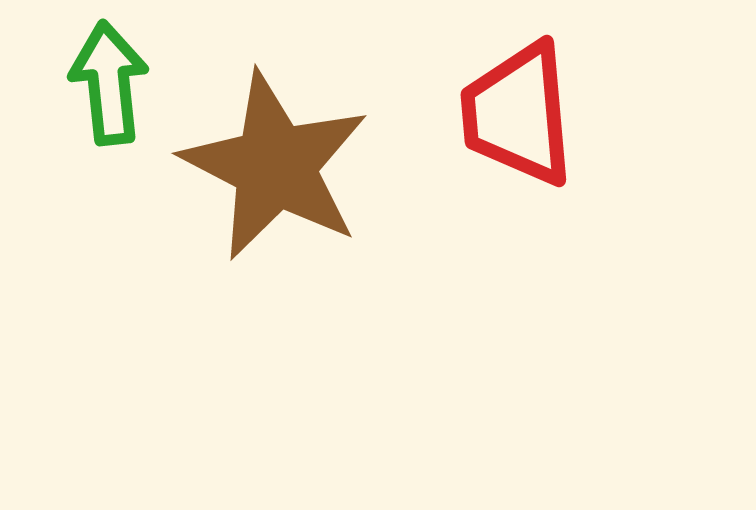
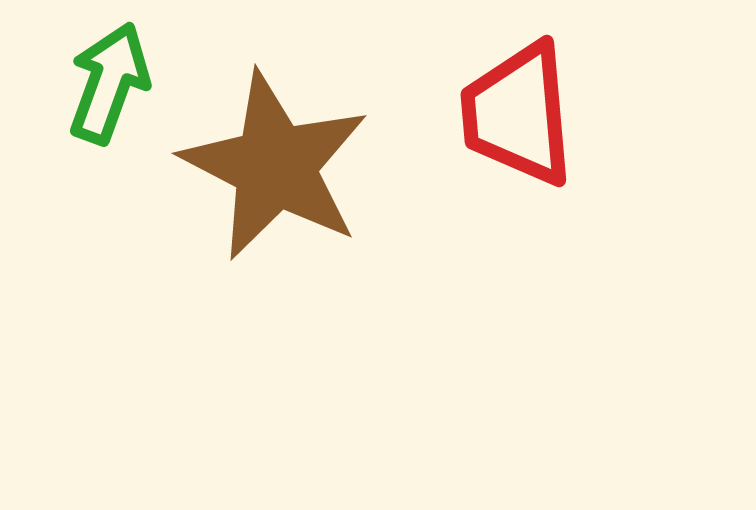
green arrow: rotated 26 degrees clockwise
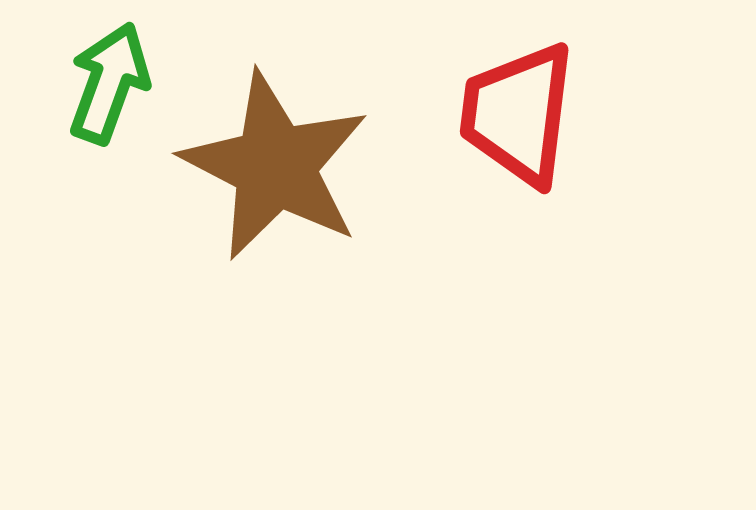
red trapezoid: rotated 12 degrees clockwise
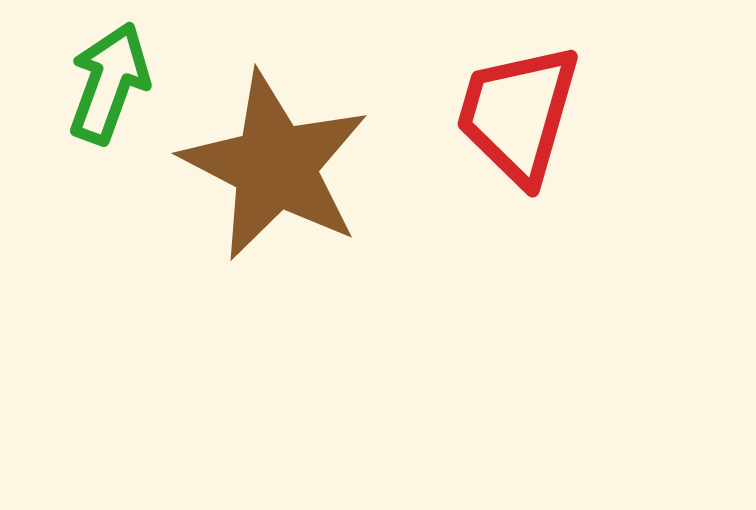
red trapezoid: rotated 9 degrees clockwise
